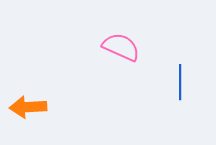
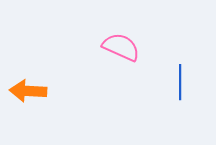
orange arrow: moved 16 px up; rotated 6 degrees clockwise
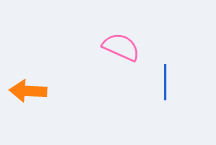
blue line: moved 15 px left
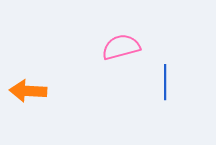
pink semicircle: rotated 39 degrees counterclockwise
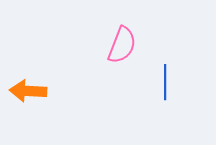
pink semicircle: moved 1 px right, 2 px up; rotated 126 degrees clockwise
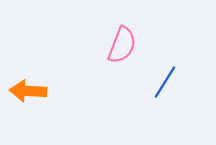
blue line: rotated 32 degrees clockwise
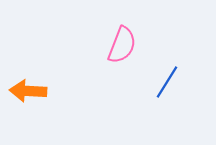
blue line: moved 2 px right
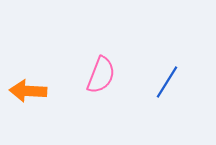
pink semicircle: moved 21 px left, 30 px down
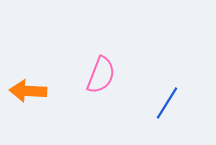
blue line: moved 21 px down
